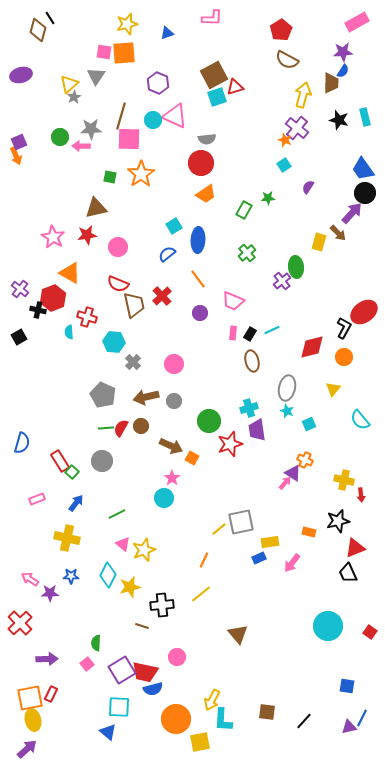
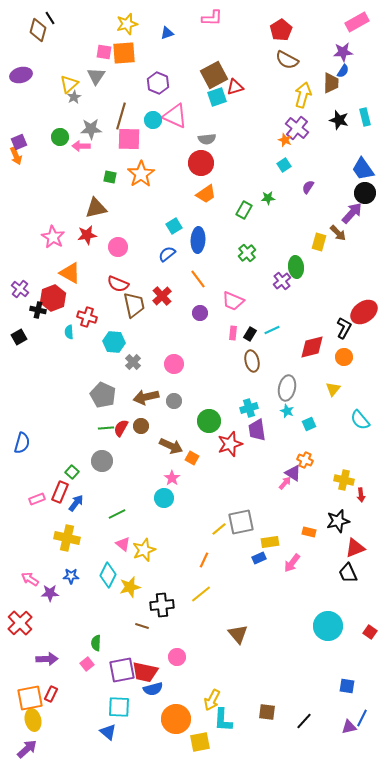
red rectangle at (60, 461): moved 31 px down; rotated 55 degrees clockwise
purple square at (122, 670): rotated 20 degrees clockwise
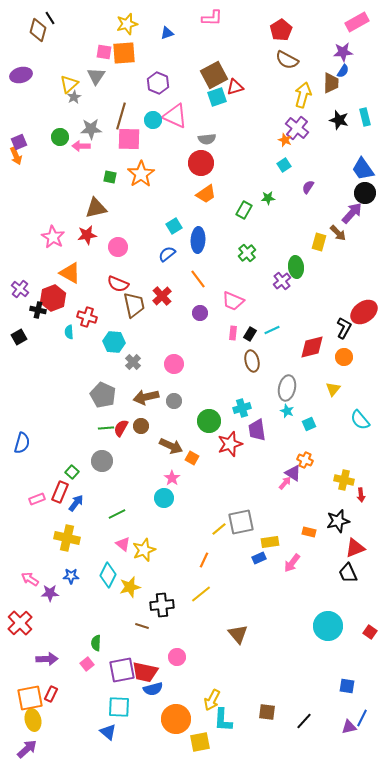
cyan cross at (249, 408): moved 7 px left
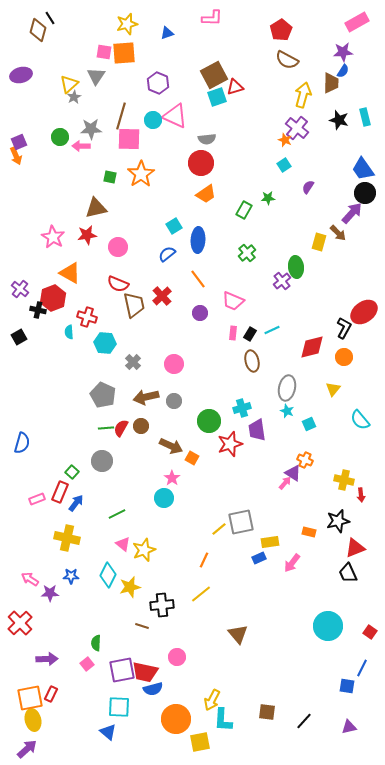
cyan hexagon at (114, 342): moved 9 px left, 1 px down
blue line at (362, 718): moved 50 px up
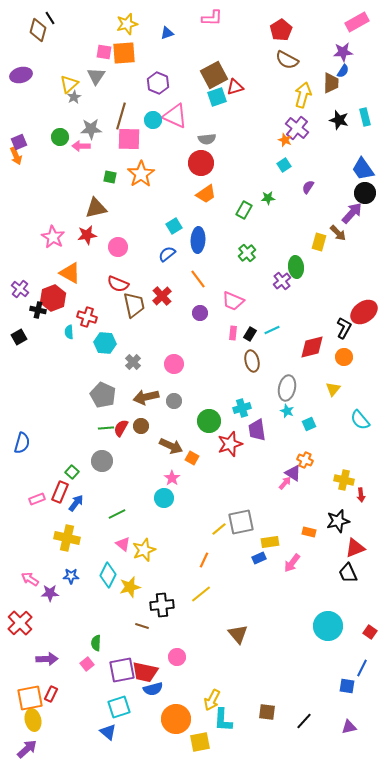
cyan square at (119, 707): rotated 20 degrees counterclockwise
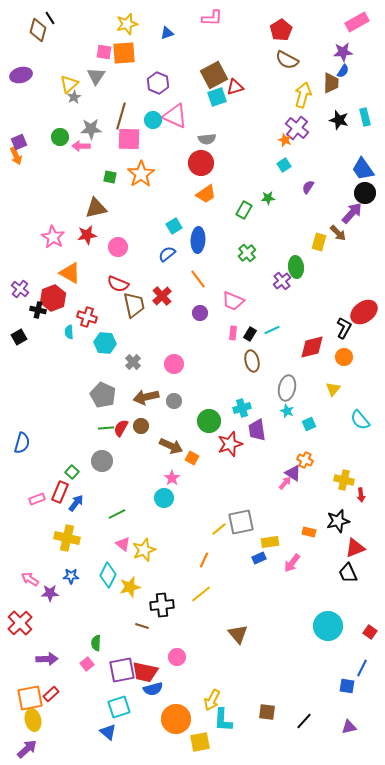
red rectangle at (51, 694): rotated 21 degrees clockwise
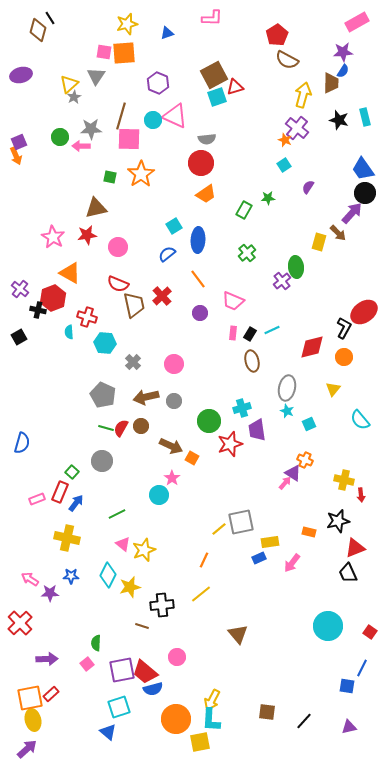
red pentagon at (281, 30): moved 4 px left, 5 px down
green line at (106, 428): rotated 21 degrees clockwise
cyan circle at (164, 498): moved 5 px left, 3 px up
red trapezoid at (145, 672): rotated 28 degrees clockwise
cyan L-shape at (223, 720): moved 12 px left
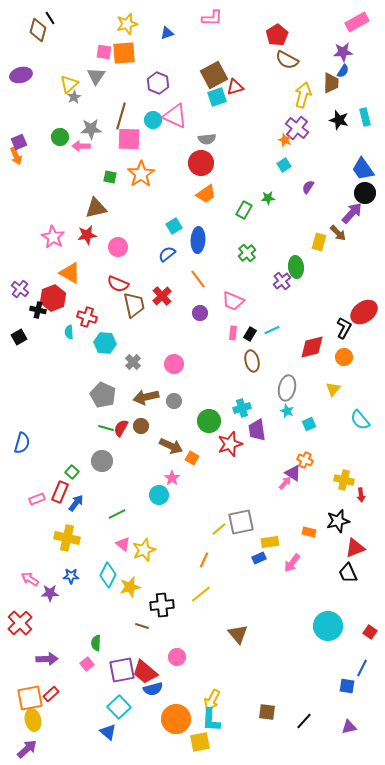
cyan square at (119, 707): rotated 25 degrees counterclockwise
